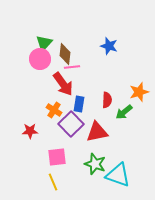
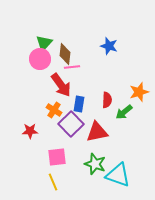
red arrow: moved 2 px left, 1 px down
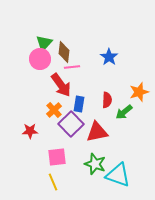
blue star: moved 11 px down; rotated 18 degrees clockwise
brown diamond: moved 1 px left, 2 px up
orange cross: rotated 14 degrees clockwise
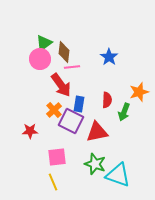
green triangle: rotated 12 degrees clockwise
green arrow: rotated 30 degrees counterclockwise
purple square: moved 3 px up; rotated 20 degrees counterclockwise
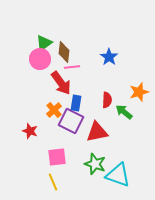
red arrow: moved 2 px up
blue rectangle: moved 3 px left, 1 px up
green arrow: rotated 108 degrees clockwise
red star: rotated 21 degrees clockwise
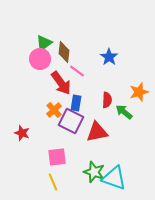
pink line: moved 5 px right, 4 px down; rotated 42 degrees clockwise
red star: moved 8 px left, 2 px down
green star: moved 1 px left, 8 px down
cyan triangle: moved 4 px left, 3 px down
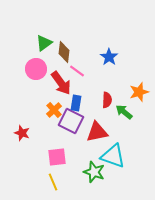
pink circle: moved 4 px left, 10 px down
cyan triangle: moved 1 px left, 22 px up
